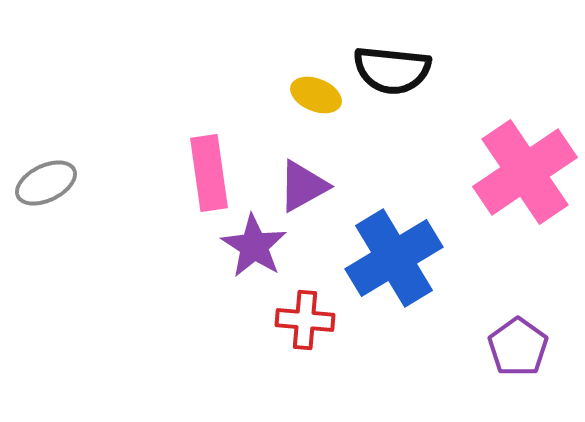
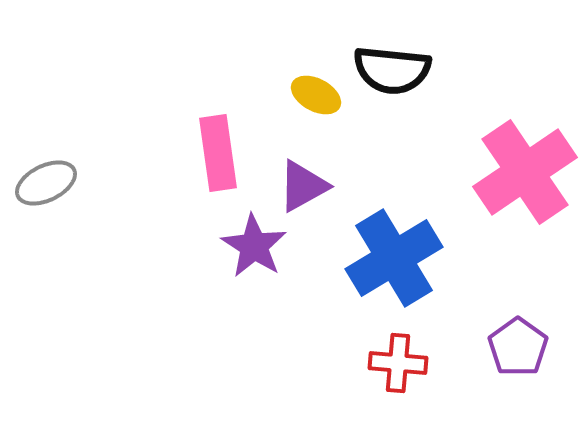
yellow ellipse: rotated 6 degrees clockwise
pink rectangle: moved 9 px right, 20 px up
red cross: moved 93 px right, 43 px down
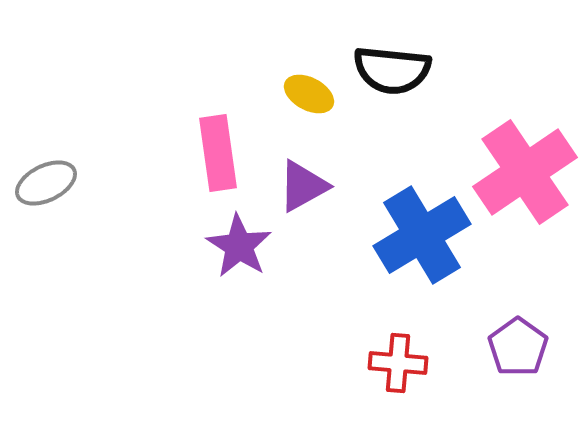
yellow ellipse: moved 7 px left, 1 px up
purple star: moved 15 px left
blue cross: moved 28 px right, 23 px up
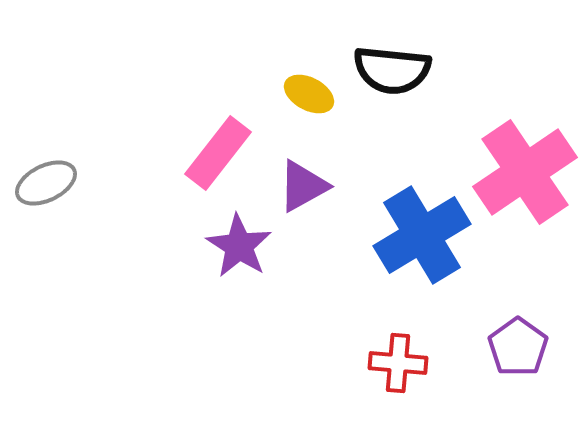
pink rectangle: rotated 46 degrees clockwise
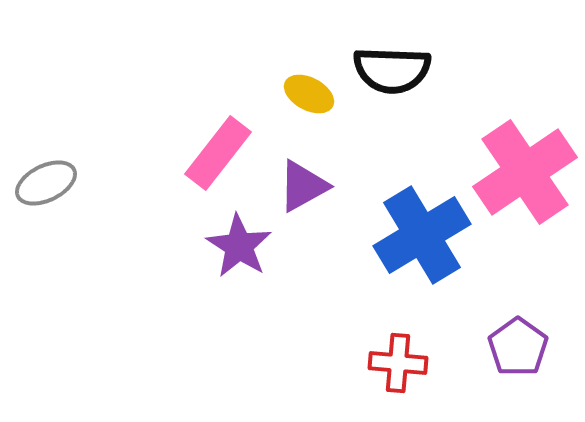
black semicircle: rotated 4 degrees counterclockwise
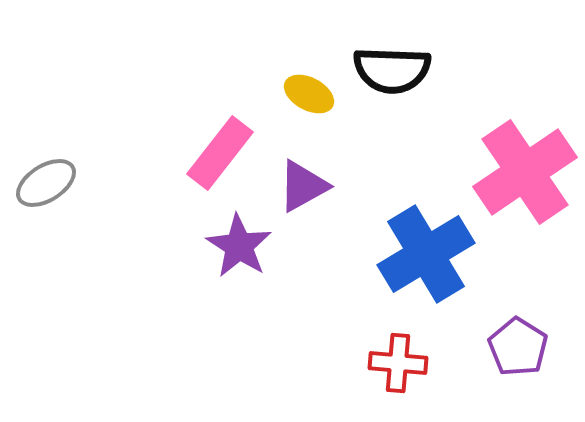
pink rectangle: moved 2 px right
gray ellipse: rotated 6 degrees counterclockwise
blue cross: moved 4 px right, 19 px down
purple pentagon: rotated 4 degrees counterclockwise
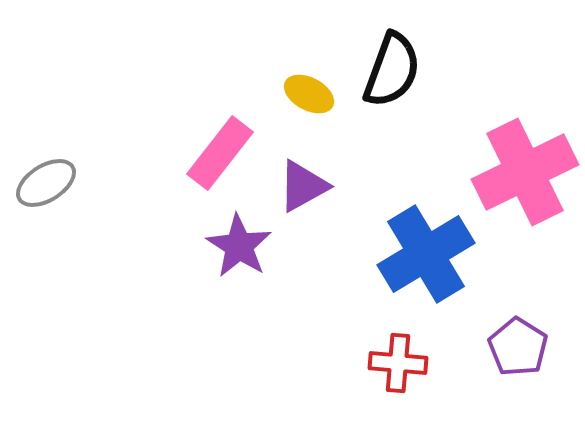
black semicircle: rotated 72 degrees counterclockwise
pink cross: rotated 8 degrees clockwise
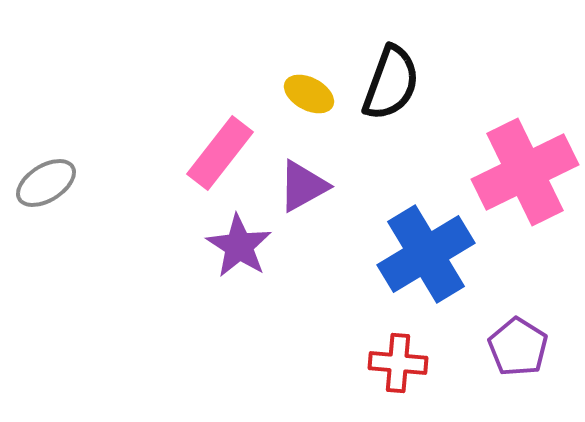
black semicircle: moved 1 px left, 13 px down
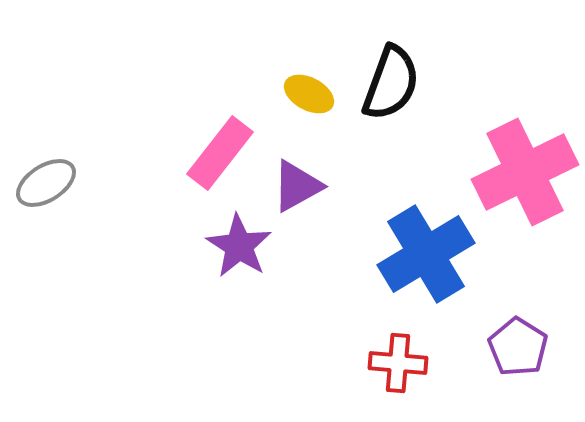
purple triangle: moved 6 px left
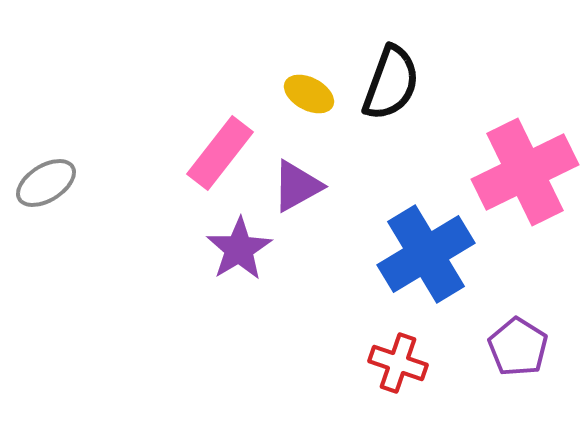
purple star: moved 3 px down; rotated 8 degrees clockwise
red cross: rotated 14 degrees clockwise
